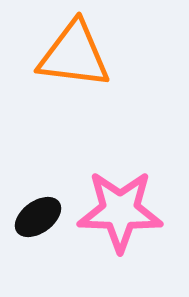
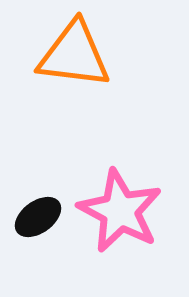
pink star: rotated 26 degrees clockwise
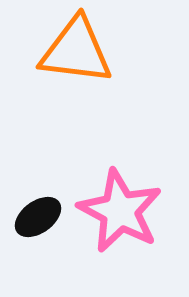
orange triangle: moved 2 px right, 4 px up
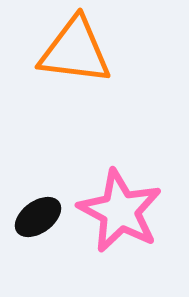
orange triangle: moved 1 px left
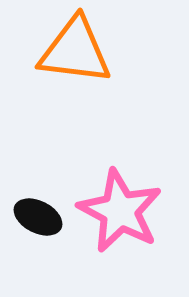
black ellipse: rotated 63 degrees clockwise
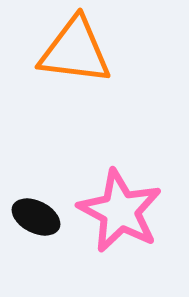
black ellipse: moved 2 px left
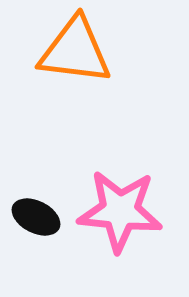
pink star: rotated 22 degrees counterclockwise
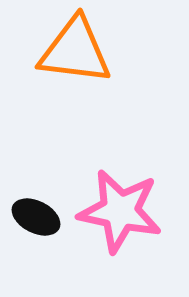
pink star: rotated 6 degrees clockwise
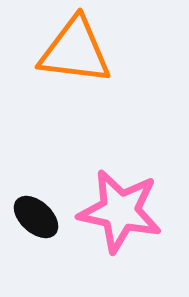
black ellipse: rotated 15 degrees clockwise
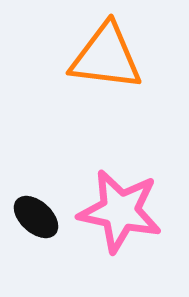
orange triangle: moved 31 px right, 6 px down
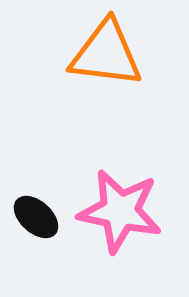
orange triangle: moved 3 px up
